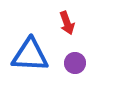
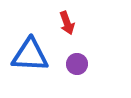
purple circle: moved 2 px right, 1 px down
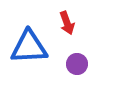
blue triangle: moved 1 px left, 8 px up; rotated 6 degrees counterclockwise
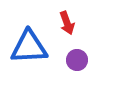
purple circle: moved 4 px up
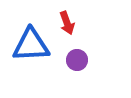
blue triangle: moved 2 px right, 2 px up
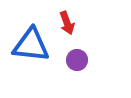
blue triangle: rotated 9 degrees clockwise
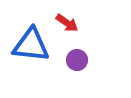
red arrow: rotated 35 degrees counterclockwise
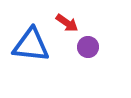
purple circle: moved 11 px right, 13 px up
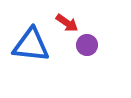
purple circle: moved 1 px left, 2 px up
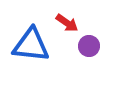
purple circle: moved 2 px right, 1 px down
